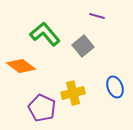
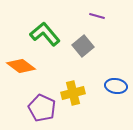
blue ellipse: moved 1 px right, 1 px up; rotated 60 degrees counterclockwise
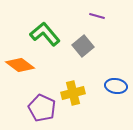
orange diamond: moved 1 px left, 1 px up
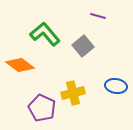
purple line: moved 1 px right
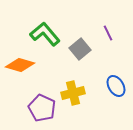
purple line: moved 10 px right, 17 px down; rotated 49 degrees clockwise
gray square: moved 3 px left, 3 px down
orange diamond: rotated 20 degrees counterclockwise
blue ellipse: rotated 50 degrees clockwise
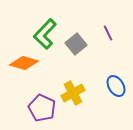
green L-shape: rotated 96 degrees counterclockwise
gray square: moved 4 px left, 5 px up
orange diamond: moved 4 px right, 2 px up
yellow cross: rotated 15 degrees counterclockwise
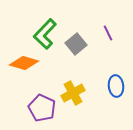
blue ellipse: rotated 25 degrees clockwise
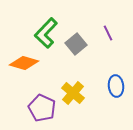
green L-shape: moved 1 px right, 1 px up
yellow cross: rotated 20 degrees counterclockwise
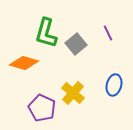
green L-shape: rotated 28 degrees counterclockwise
blue ellipse: moved 2 px left, 1 px up; rotated 20 degrees clockwise
